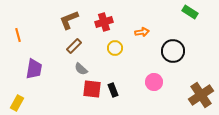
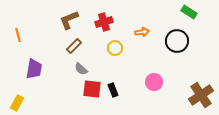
green rectangle: moved 1 px left
black circle: moved 4 px right, 10 px up
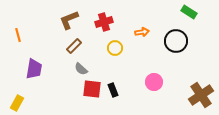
black circle: moved 1 px left
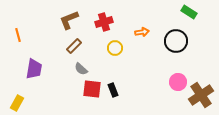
pink circle: moved 24 px right
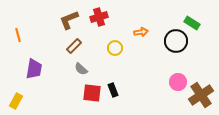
green rectangle: moved 3 px right, 11 px down
red cross: moved 5 px left, 5 px up
orange arrow: moved 1 px left
red square: moved 4 px down
yellow rectangle: moved 1 px left, 2 px up
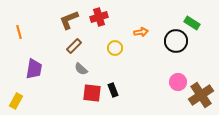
orange line: moved 1 px right, 3 px up
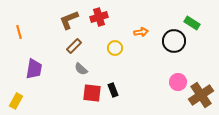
black circle: moved 2 px left
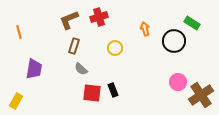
orange arrow: moved 4 px right, 3 px up; rotated 96 degrees counterclockwise
brown rectangle: rotated 28 degrees counterclockwise
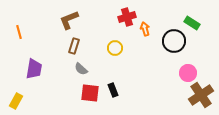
red cross: moved 28 px right
pink circle: moved 10 px right, 9 px up
red square: moved 2 px left
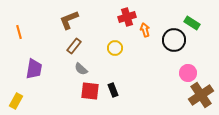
orange arrow: moved 1 px down
black circle: moved 1 px up
brown rectangle: rotated 21 degrees clockwise
red square: moved 2 px up
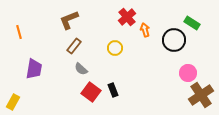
red cross: rotated 24 degrees counterclockwise
red square: moved 1 px right, 1 px down; rotated 30 degrees clockwise
yellow rectangle: moved 3 px left, 1 px down
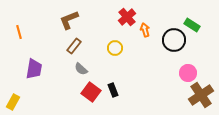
green rectangle: moved 2 px down
